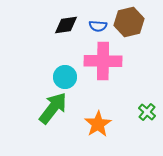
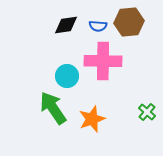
brown hexagon: rotated 8 degrees clockwise
cyan circle: moved 2 px right, 1 px up
green arrow: rotated 72 degrees counterclockwise
orange star: moved 6 px left, 5 px up; rotated 12 degrees clockwise
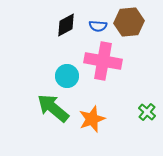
black diamond: rotated 20 degrees counterclockwise
pink cross: rotated 9 degrees clockwise
green arrow: rotated 16 degrees counterclockwise
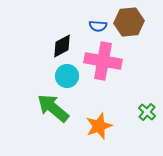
black diamond: moved 4 px left, 21 px down
orange star: moved 7 px right, 7 px down
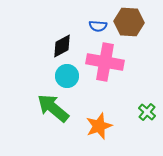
brown hexagon: rotated 8 degrees clockwise
pink cross: moved 2 px right, 1 px down
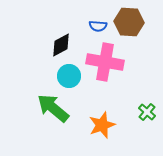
black diamond: moved 1 px left, 1 px up
cyan circle: moved 2 px right
orange star: moved 3 px right, 1 px up
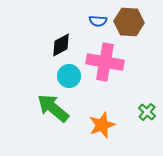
blue semicircle: moved 5 px up
